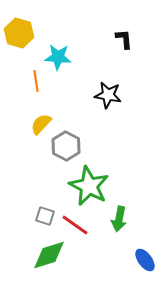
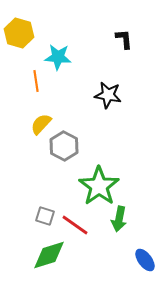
gray hexagon: moved 2 px left
green star: moved 10 px right; rotated 9 degrees clockwise
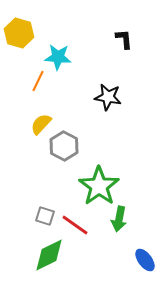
orange line: moved 2 px right; rotated 35 degrees clockwise
black star: moved 2 px down
green diamond: rotated 9 degrees counterclockwise
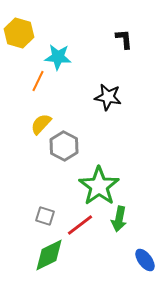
red line: moved 5 px right; rotated 72 degrees counterclockwise
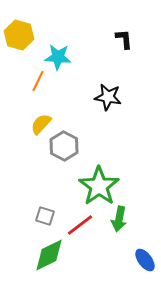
yellow hexagon: moved 2 px down
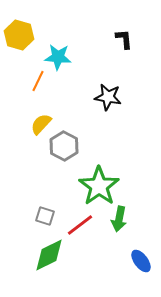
blue ellipse: moved 4 px left, 1 px down
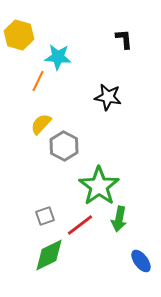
gray square: rotated 36 degrees counterclockwise
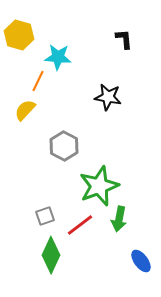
yellow semicircle: moved 16 px left, 14 px up
green star: rotated 15 degrees clockwise
green diamond: moved 2 px right; rotated 39 degrees counterclockwise
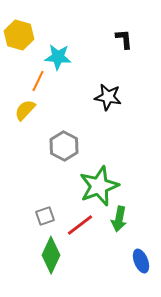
blue ellipse: rotated 15 degrees clockwise
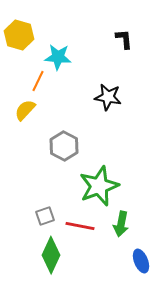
green arrow: moved 2 px right, 5 px down
red line: moved 1 px down; rotated 48 degrees clockwise
